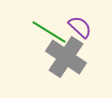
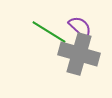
gray cross: moved 13 px right, 3 px up; rotated 18 degrees counterclockwise
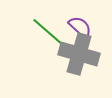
green line: moved 1 px left; rotated 9 degrees clockwise
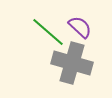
gray cross: moved 7 px left, 9 px down
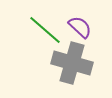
green line: moved 3 px left, 2 px up
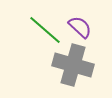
gray cross: moved 1 px right, 2 px down
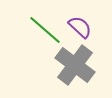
gray cross: moved 2 px right; rotated 21 degrees clockwise
